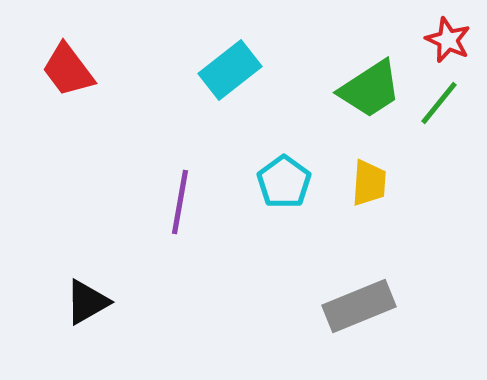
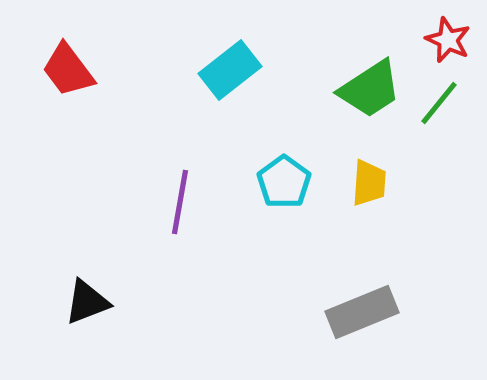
black triangle: rotated 9 degrees clockwise
gray rectangle: moved 3 px right, 6 px down
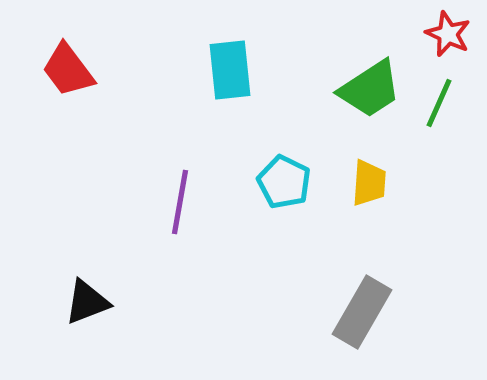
red star: moved 6 px up
cyan rectangle: rotated 58 degrees counterclockwise
green line: rotated 15 degrees counterclockwise
cyan pentagon: rotated 10 degrees counterclockwise
gray rectangle: rotated 38 degrees counterclockwise
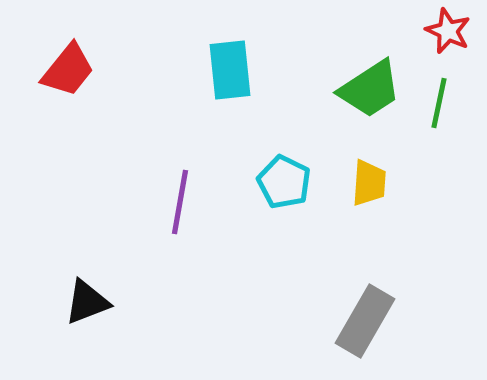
red star: moved 3 px up
red trapezoid: rotated 104 degrees counterclockwise
green line: rotated 12 degrees counterclockwise
gray rectangle: moved 3 px right, 9 px down
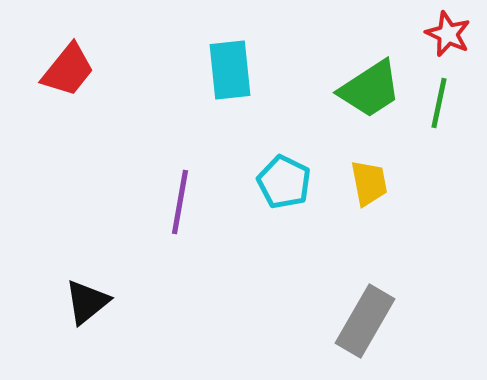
red star: moved 3 px down
yellow trapezoid: rotated 15 degrees counterclockwise
black triangle: rotated 18 degrees counterclockwise
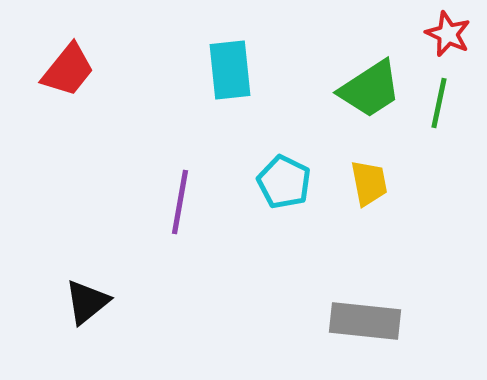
gray rectangle: rotated 66 degrees clockwise
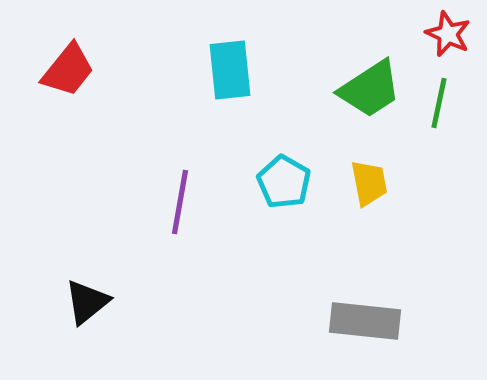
cyan pentagon: rotated 4 degrees clockwise
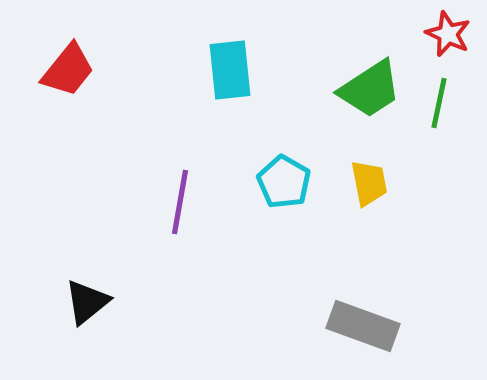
gray rectangle: moved 2 px left, 5 px down; rotated 14 degrees clockwise
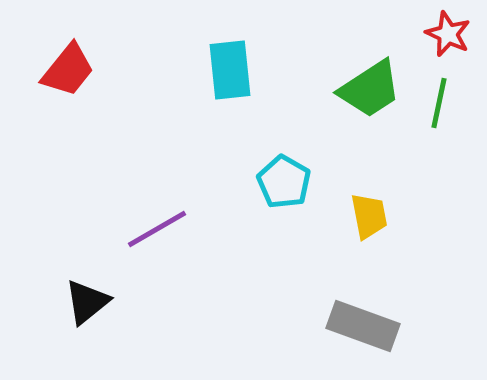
yellow trapezoid: moved 33 px down
purple line: moved 23 px left, 27 px down; rotated 50 degrees clockwise
